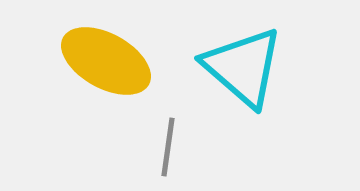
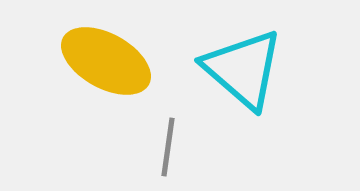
cyan triangle: moved 2 px down
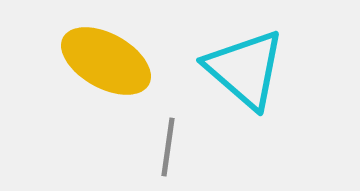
cyan triangle: moved 2 px right
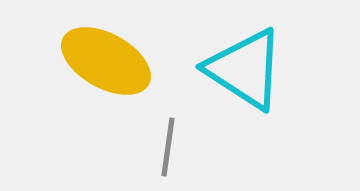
cyan triangle: rotated 8 degrees counterclockwise
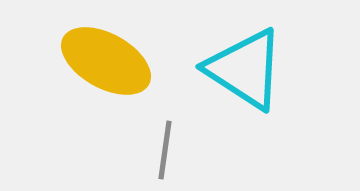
gray line: moved 3 px left, 3 px down
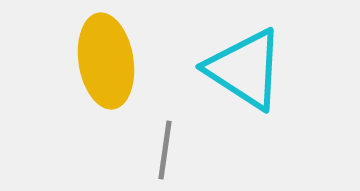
yellow ellipse: rotated 52 degrees clockwise
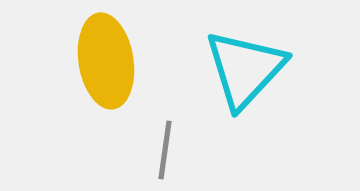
cyan triangle: rotated 40 degrees clockwise
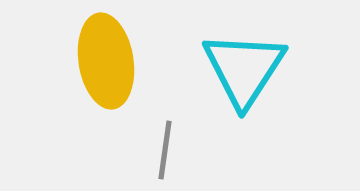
cyan triangle: moved 1 px left; rotated 10 degrees counterclockwise
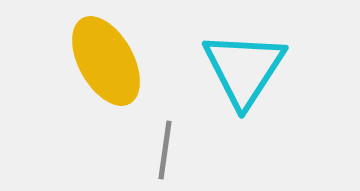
yellow ellipse: rotated 20 degrees counterclockwise
